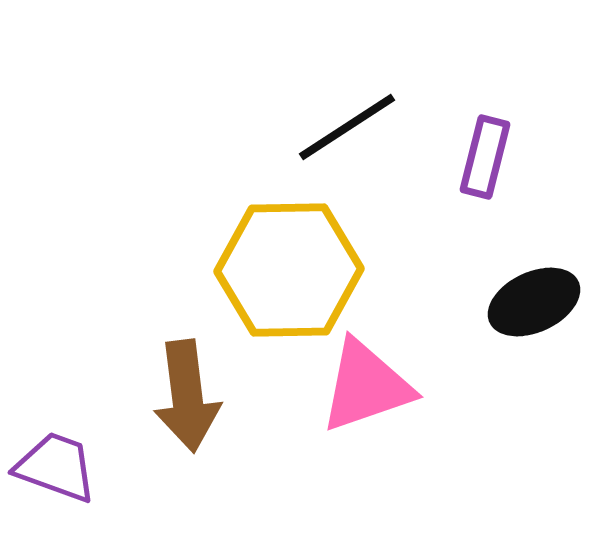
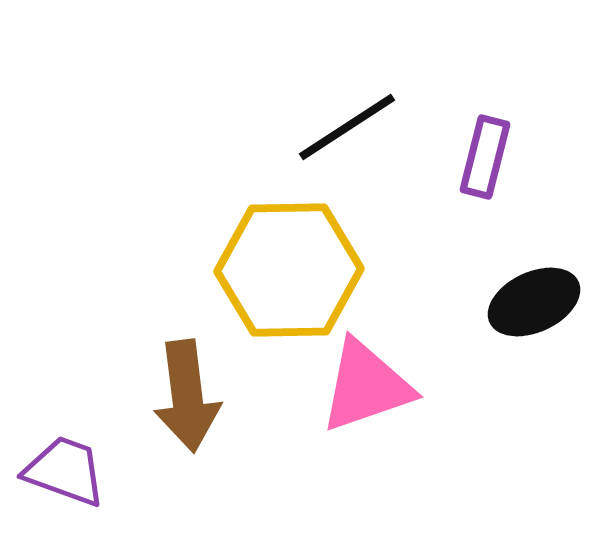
purple trapezoid: moved 9 px right, 4 px down
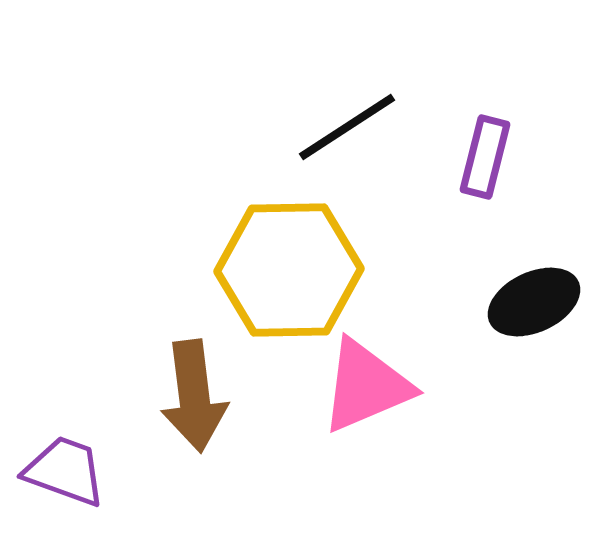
pink triangle: rotated 4 degrees counterclockwise
brown arrow: moved 7 px right
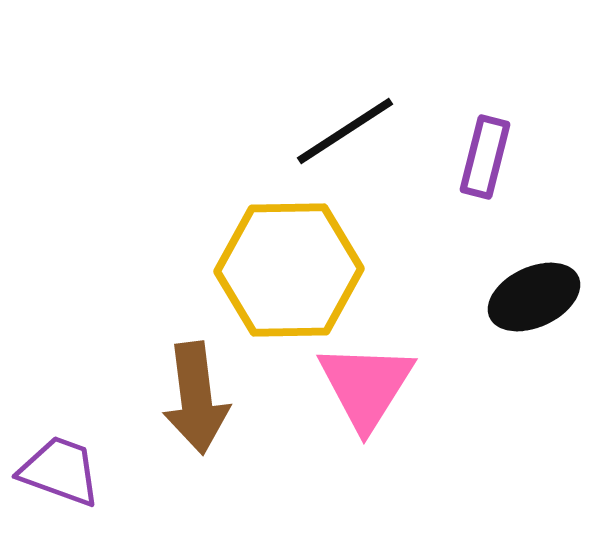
black line: moved 2 px left, 4 px down
black ellipse: moved 5 px up
pink triangle: rotated 35 degrees counterclockwise
brown arrow: moved 2 px right, 2 px down
purple trapezoid: moved 5 px left
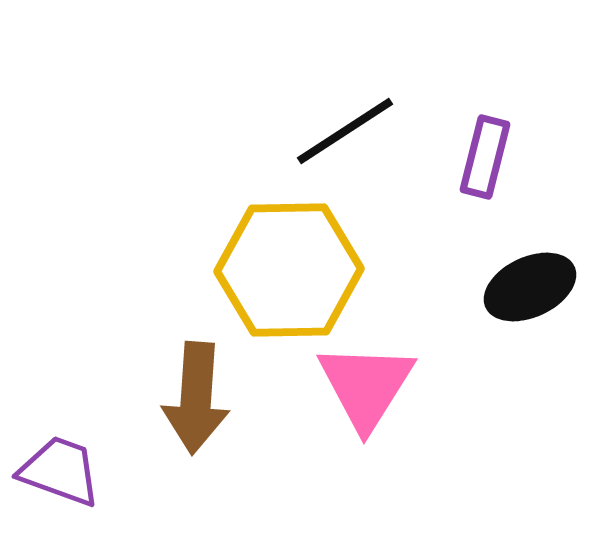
black ellipse: moved 4 px left, 10 px up
brown arrow: rotated 11 degrees clockwise
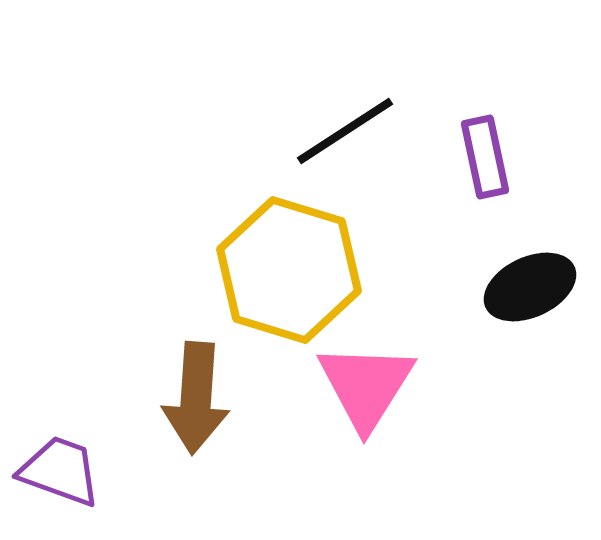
purple rectangle: rotated 26 degrees counterclockwise
yellow hexagon: rotated 18 degrees clockwise
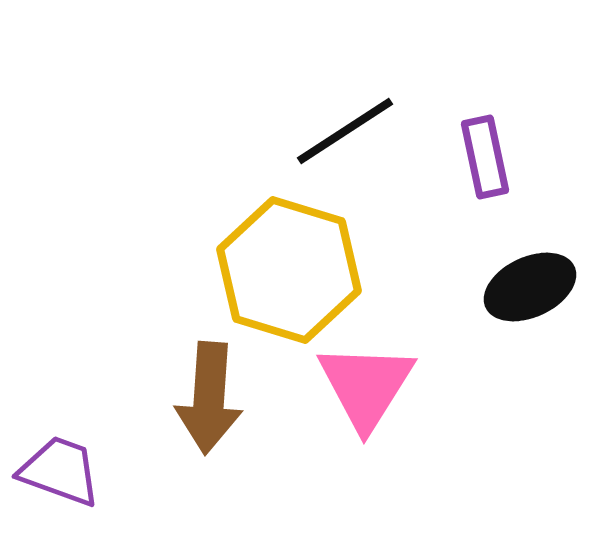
brown arrow: moved 13 px right
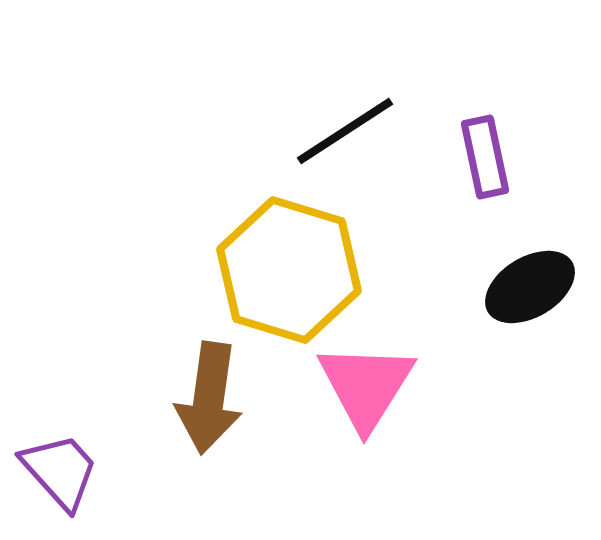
black ellipse: rotated 6 degrees counterclockwise
brown arrow: rotated 4 degrees clockwise
purple trapezoid: rotated 28 degrees clockwise
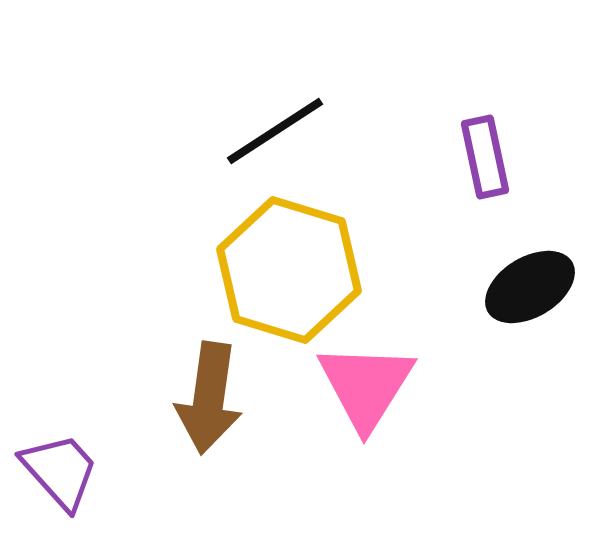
black line: moved 70 px left
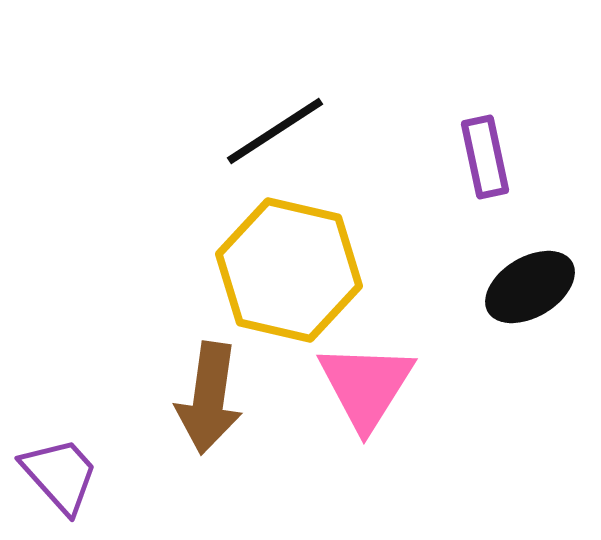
yellow hexagon: rotated 4 degrees counterclockwise
purple trapezoid: moved 4 px down
